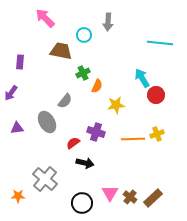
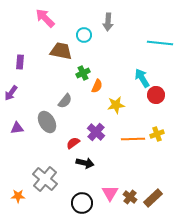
purple cross: rotated 24 degrees clockwise
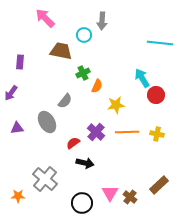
gray arrow: moved 6 px left, 1 px up
yellow cross: rotated 32 degrees clockwise
orange line: moved 6 px left, 7 px up
brown rectangle: moved 6 px right, 13 px up
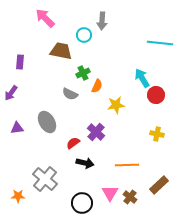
gray semicircle: moved 5 px right, 7 px up; rotated 77 degrees clockwise
orange line: moved 33 px down
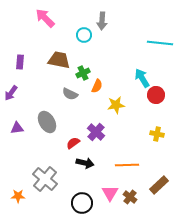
brown trapezoid: moved 2 px left, 9 px down
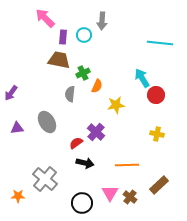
purple rectangle: moved 43 px right, 25 px up
gray semicircle: rotated 70 degrees clockwise
red semicircle: moved 3 px right
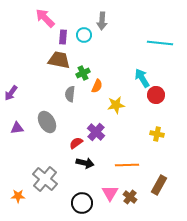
brown rectangle: rotated 18 degrees counterclockwise
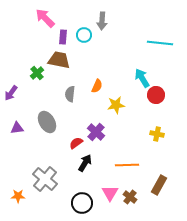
green cross: moved 46 px left; rotated 16 degrees counterclockwise
black arrow: rotated 72 degrees counterclockwise
